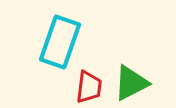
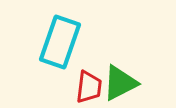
green triangle: moved 11 px left
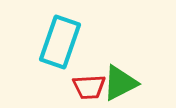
red trapezoid: rotated 80 degrees clockwise
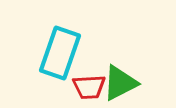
cyan rectangle: moved 11 px down
